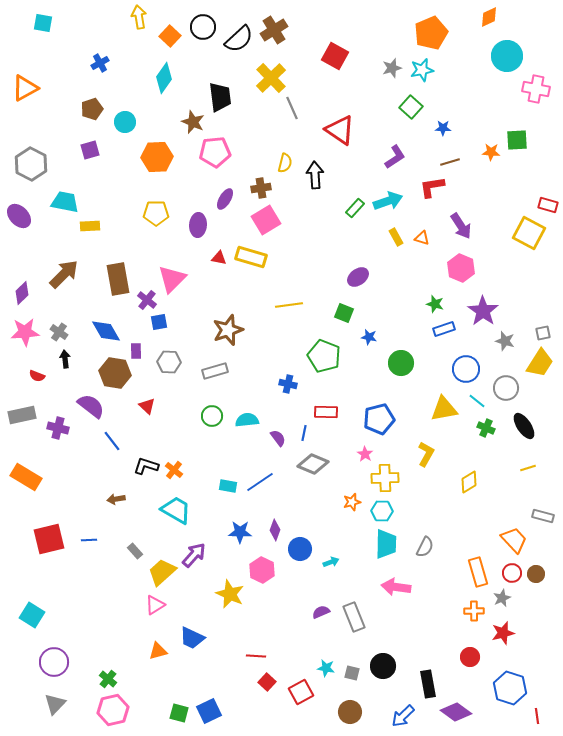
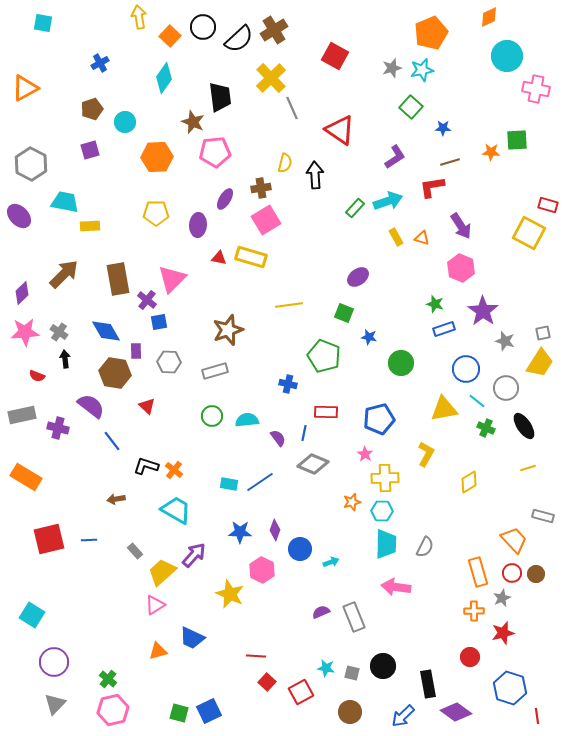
cyan rectangle at (228, 486): moved 1 px right, 2 px up
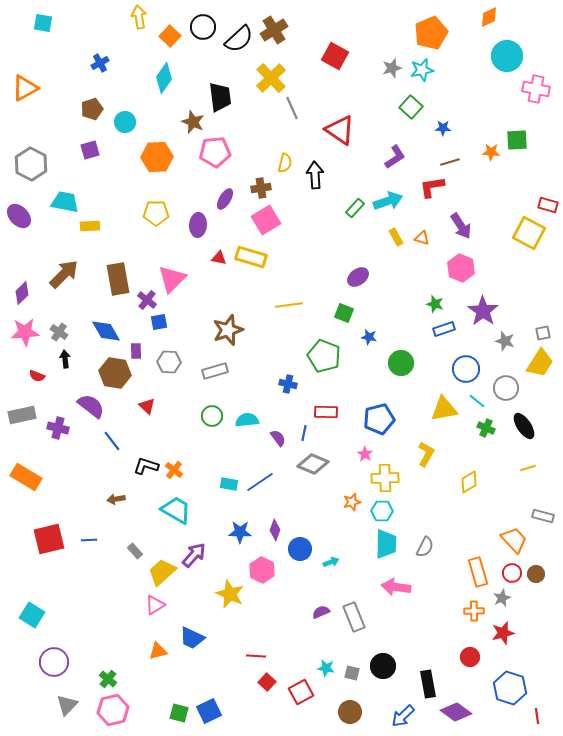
gray triangle at (55, 704): moved 12 px right, 1 px down
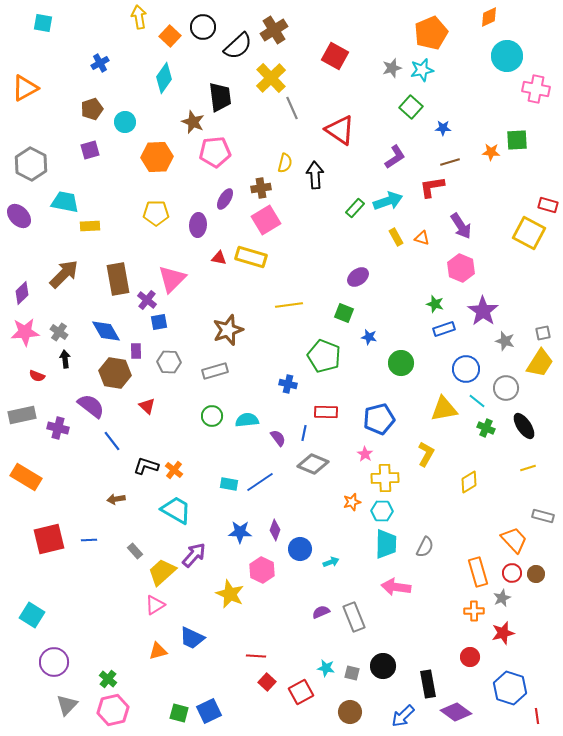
black semicircle at (239, 39): moved 1 px left, 7 px down
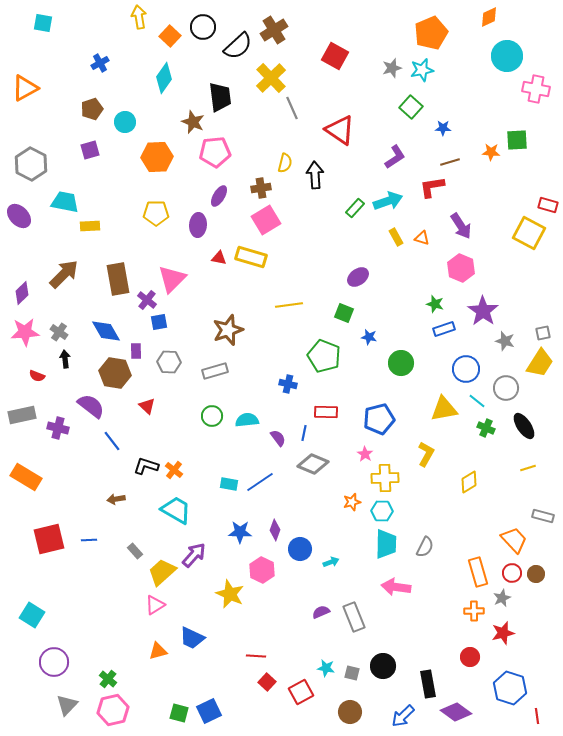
purple ellipse at (225, 199): moved 6 px left, 3 px up
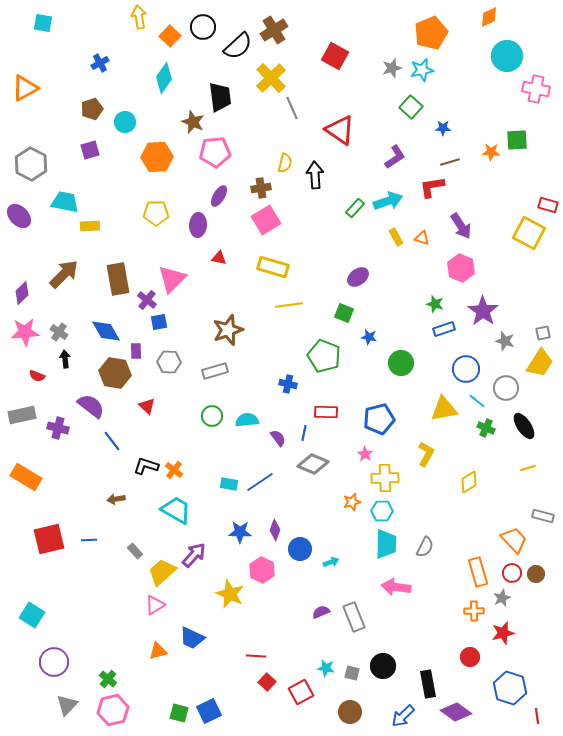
yellow rectangle at (251, 257): moved 22 px right, 10 px down
